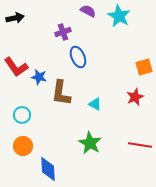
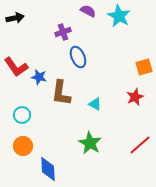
red line: rotated 50 degrees counterclockwise
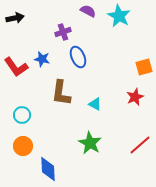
blue star: moved 3 px right, 18 px up
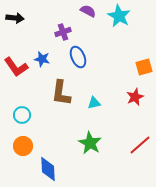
black arrow: rotated 18 degrees clockwise
cyan triangle: moved 1 px left, 1 px up; rotated 40 degrees counterclockwise
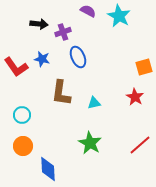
black arrow: moved 24 px right, 6 px down
red star: rotated 18 degrees counterclockwise
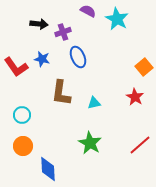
cyan star: moved 2 px left, 3 px down
orange square: rotated 24 degrees counterclockwise
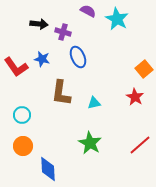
purple cross: rotated 35 degrees clockwise
orange square: moved 2 px down
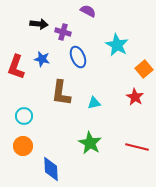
cyan star: moved 26 px down
red L-shape: rotated 55 degrees clockwise
cyan circle: moved 2 px right, 1 px down
red line: moved 3 px left, 2 px down; rotated 55 degrees clockwise
blue diamond: moved 3 px right
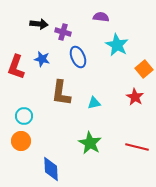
purple semicircle: moved 13 px right, 6 px down; rotated 21 degrees counterclockwise
orange circle: moved 2 px left, 5 px up
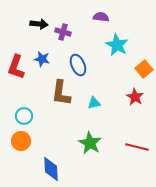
blue ellipse: moved 8 px down
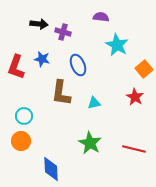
red line: moved 3 px left, 2 px down
